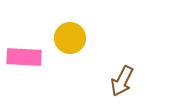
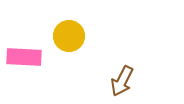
yellow circle: moved 1 px left, 2 px up
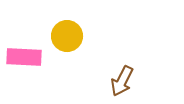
yellow circle: moved 2 px left
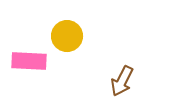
pink rectangle: moved 5 px right, 4 px down
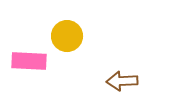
brown arrow: rotated 60 degrees clockwise
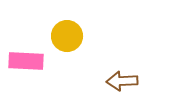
pink rectangle: moved 3 px left
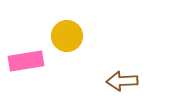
pink rectangle: rotated 12 degrees counterclockwise
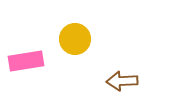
yellow circle: moved 8 px right, 3 px down
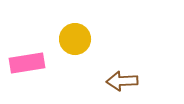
pink rectangle: moved 1 px right, 2 px down
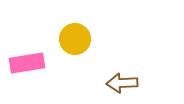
brown arrow: moved 2 px down
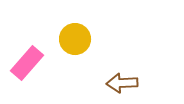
pink rectangle: rotated 40 degrees counterclockwise
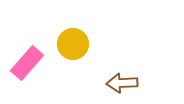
yellow circle: moved 2 px left, 5 px down
